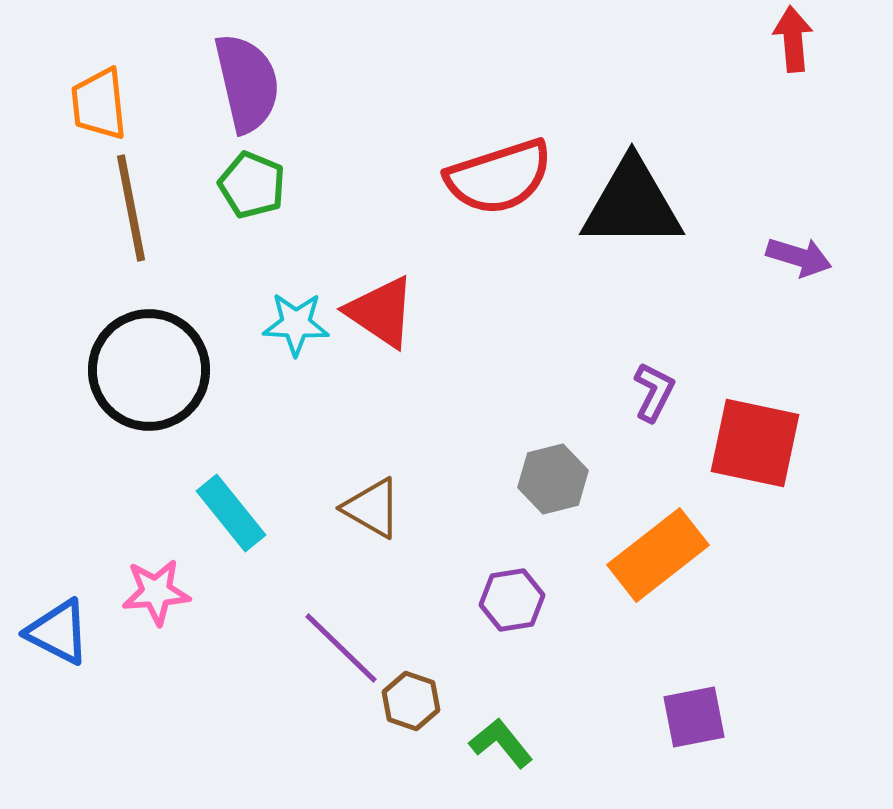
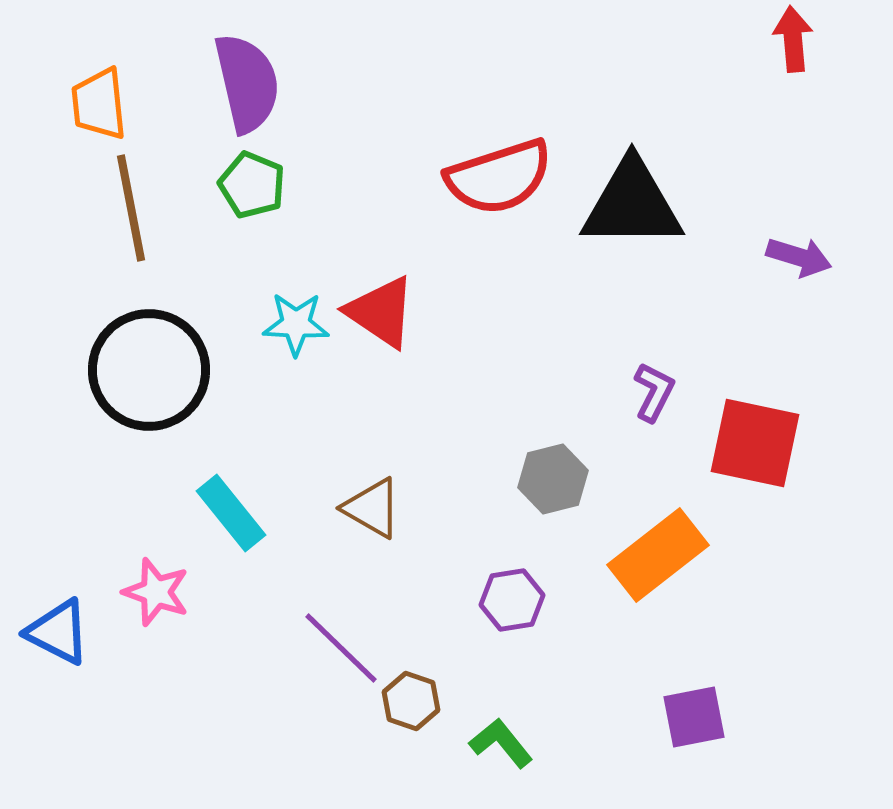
pink star: rotated 24 degrees clockwise
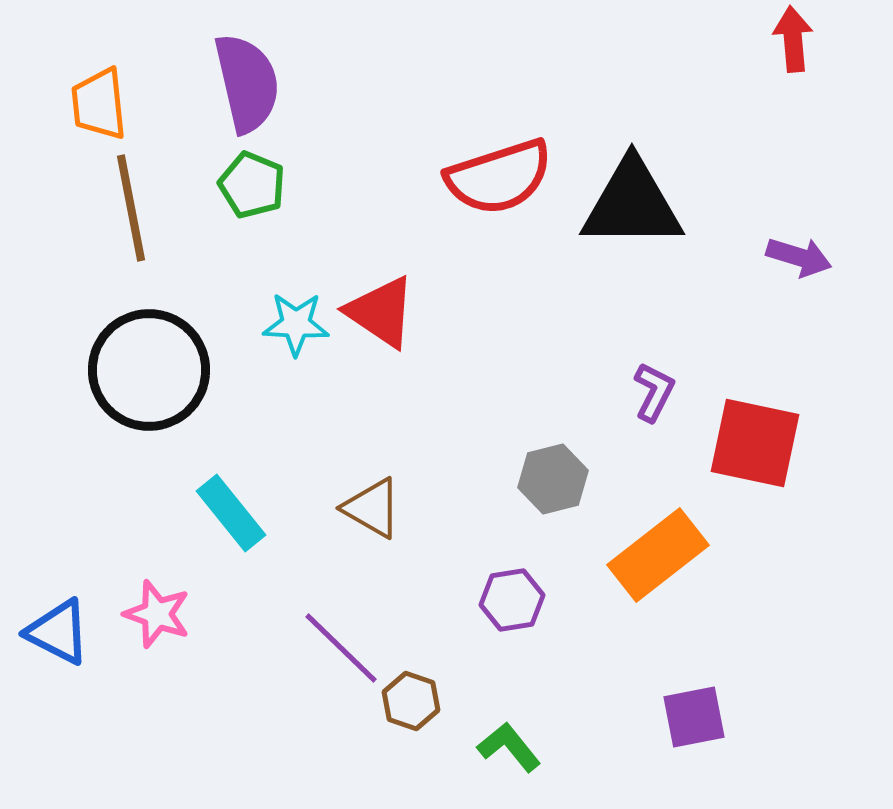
pink star: moved 1 px right, 22 px down
green L-shape: moved 8 px right, 4 px down
